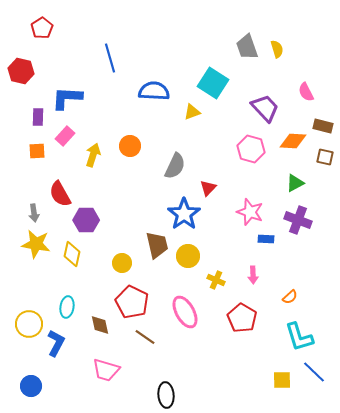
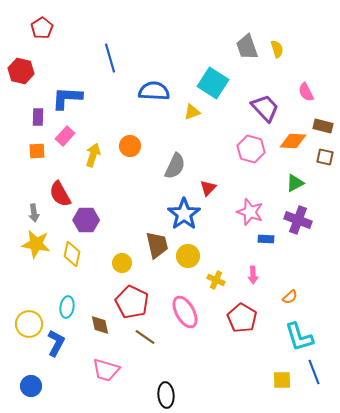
blue line at (314, 372): rotated 25 degrees clockwise
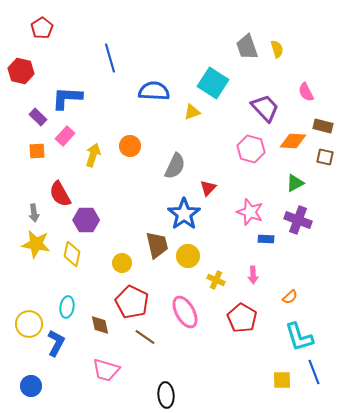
purple rectangle at (38, 117): rotated 48 degrees counterclockwise
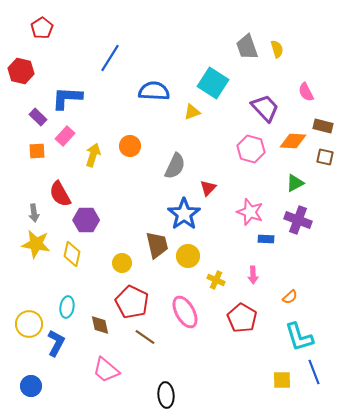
blue line at (110, 58): rotated 48 degrees clockwise
pink trapezoid at (106, 370): rotated 24 degrees clockwise
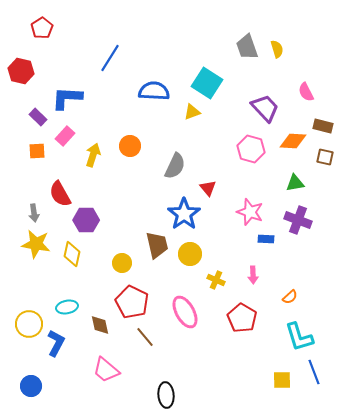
cyan square at (213, 83): moved 6 px left
green triangle at (295, 183): rotated 18 degrees clockwise
red triangle at (208, 188): rotated 24 degrees counterclockwise
yellow circle at (188, 256): moved 2 px right, 2 px up
cyan ellipse at (67, 307): rotated 70 degrees clockwise
brown line at (145, 337): rotated 15 degrees clockwise
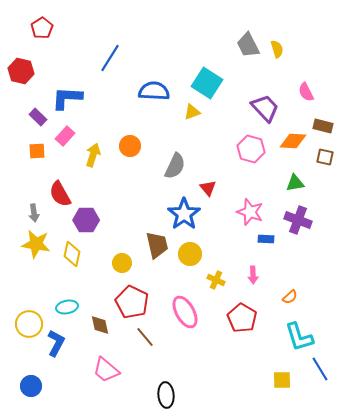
gray trapezoid at (247, 47): moved 1 px right, 2 px up; rotated 8 degrees counterclockwise
blue line at (314, 372): moved 6 px right, 3 px up; rotated 10 degrees counterclockwise
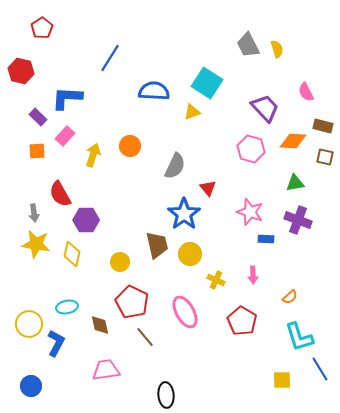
yellow circle at (122, 263): moved 2 px left, 1 px up
red pentagon at (242, 318): moved 3 px down
pink trapezoid at (106, 370): rotated 132 degrees clockwise
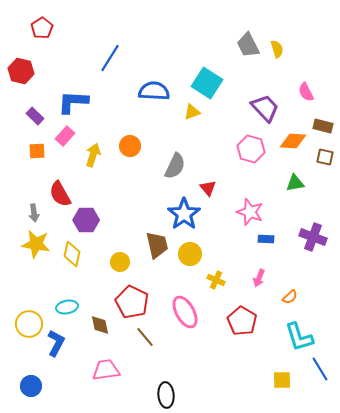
blue L-shape at (67, 98): moved 6 px right, 4 px down
purple rectangle at (38, 117): moved 3 px left, 1 px up
purple cross at (298, 220): moved 15 px right, 17 px down
pink arrow at (253, 275): moved 6 px right, 3 px down; rotated 24 degrees clockwise
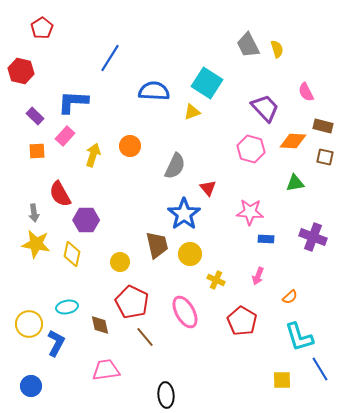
pink star at (250, 212): rotated 16 degrees counterclockwise
pink arrow at (259, 278): moved 1 px left, 2 px up
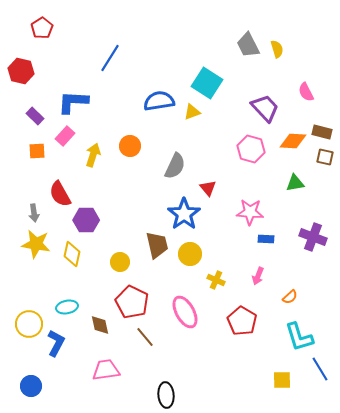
blue semicircle at (154, 91): moved 5 px right, 10 px down; rotated 12 degrees counterclockwise
brown rectangle at (323, 126): moved 1 px left, 6 px down
